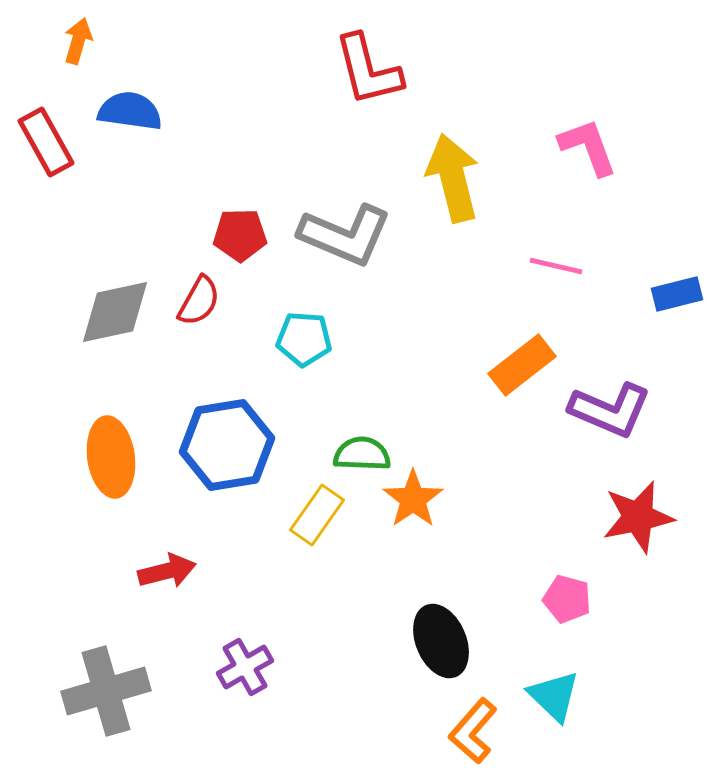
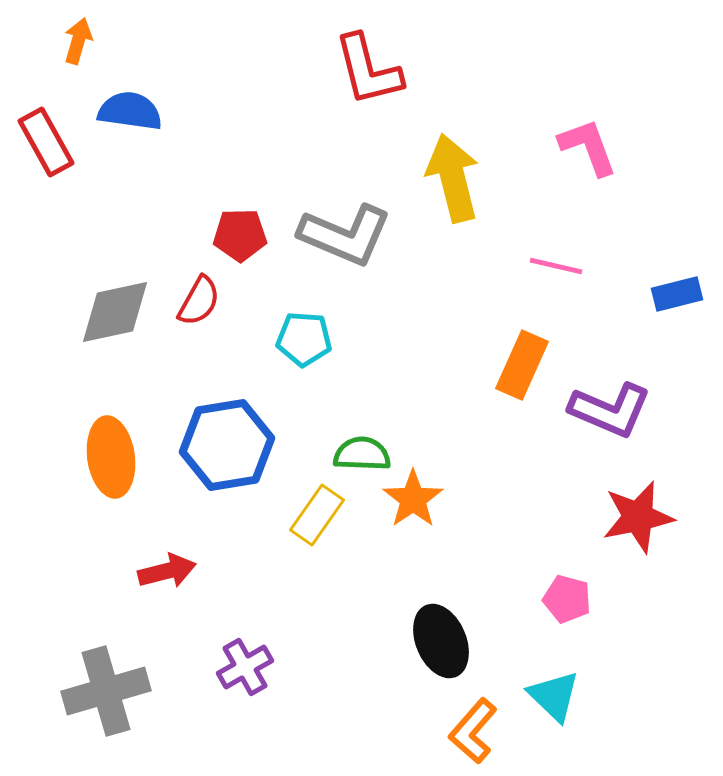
orange rectangle: rotated 28 degrees counterclockwise
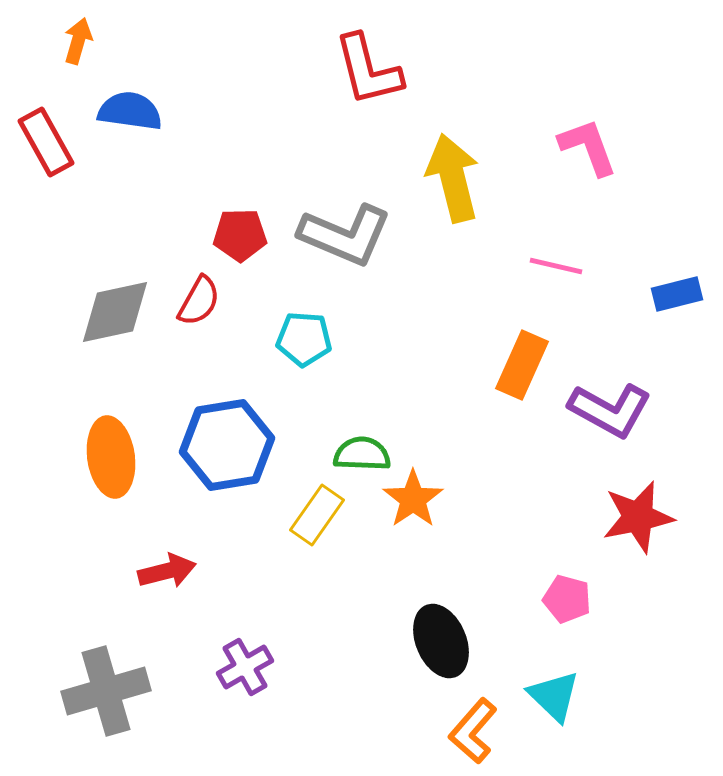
purple L-shape: rotated 6 degrees clockwise
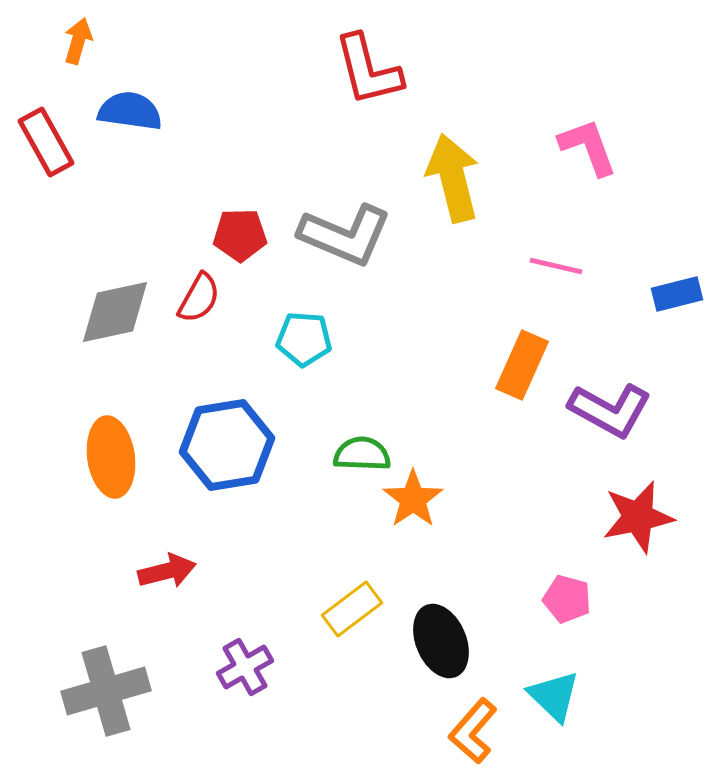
red semicircle: moved 3 px up
yellow rectangle: moved 35 px right, 94 px down; rotated 18 degrees clockwise
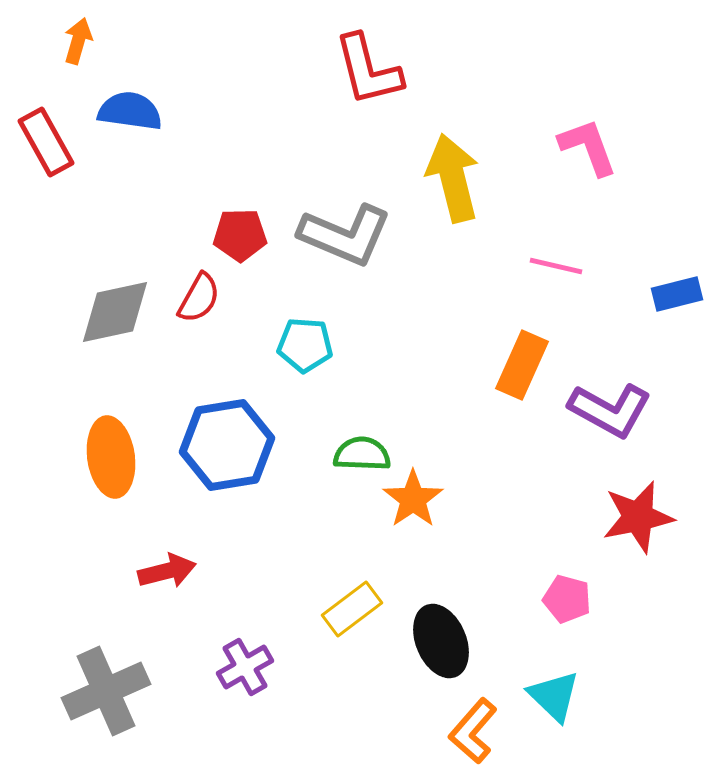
cyan pentagon: moved 1 px right, 6 px down
gray cross: rotated 8 degrees counterclockwise
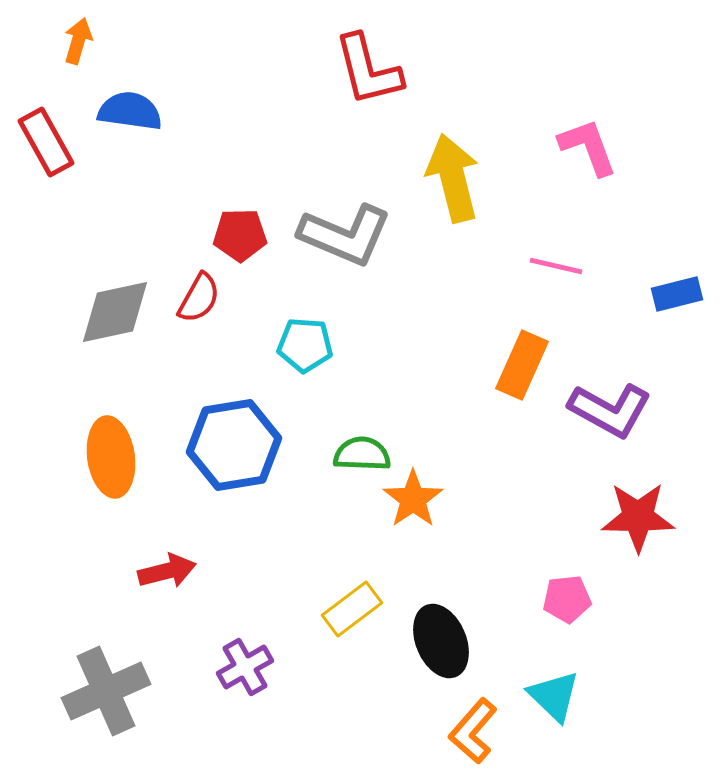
blue hexagon: moved 7 px right
red star: rotated 12 degrees clockwise
pink pentagon: rotated 21 degrees counterclockwise
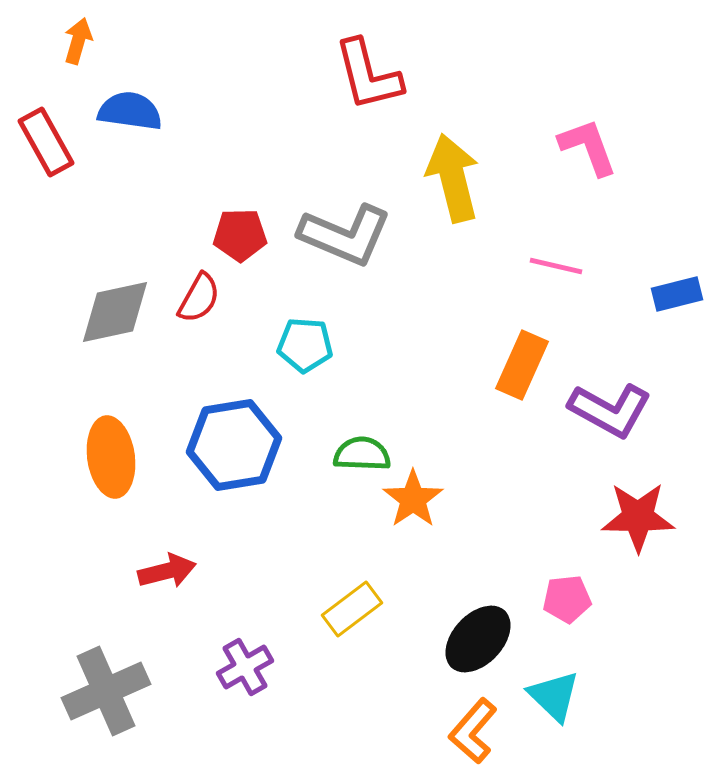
red L-shape: moved 5 px down
black ellipse: moved 37 px right, 2 px up; rotated 66 degrees clockwise
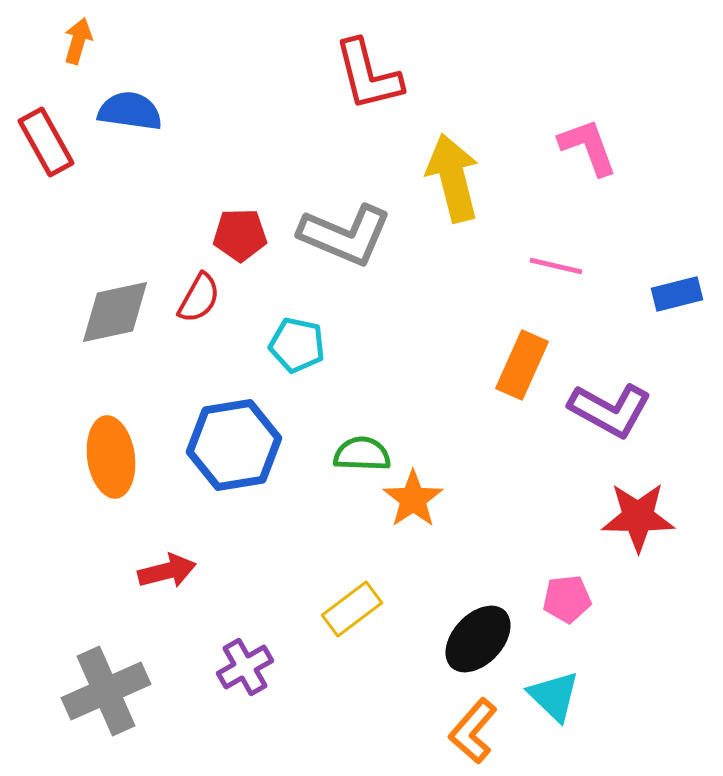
cyan pentagon: moved 8 px left; rotated 8 degrees clockwise
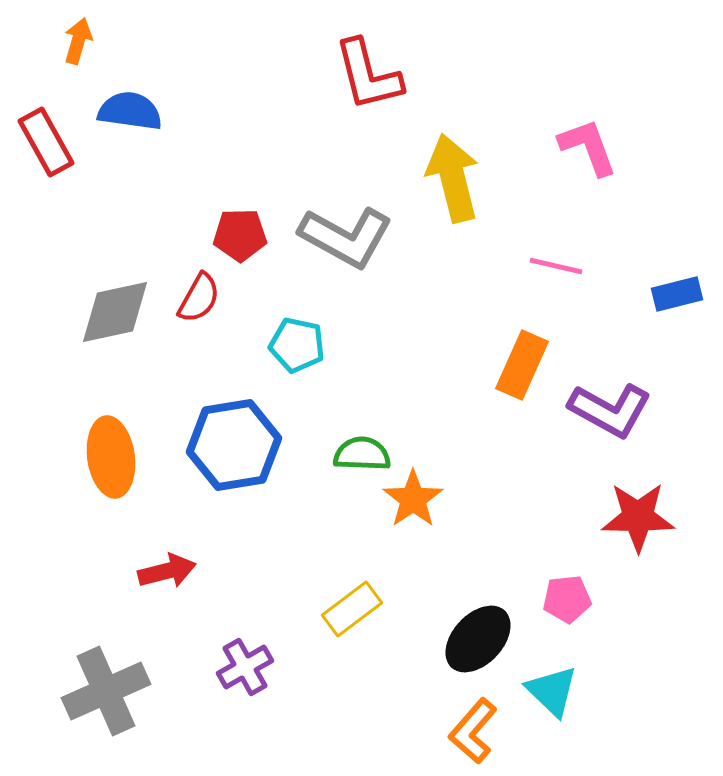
gray L-shape: moved 1 px right, 2 px down; rotated 6 degrees clockwise
cyan triangle: moved 2 px left, 5 px up
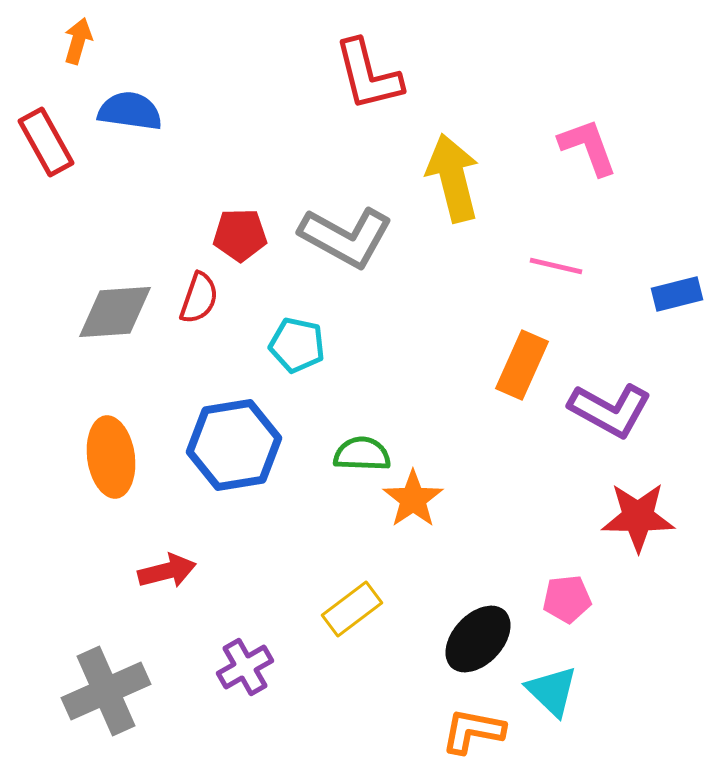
red semicircle: rotated 10 degrees counterclockwise
gray diamond: rotated 8 degrees clockwise
orange L-shape: rotated 60 degrees clockwise
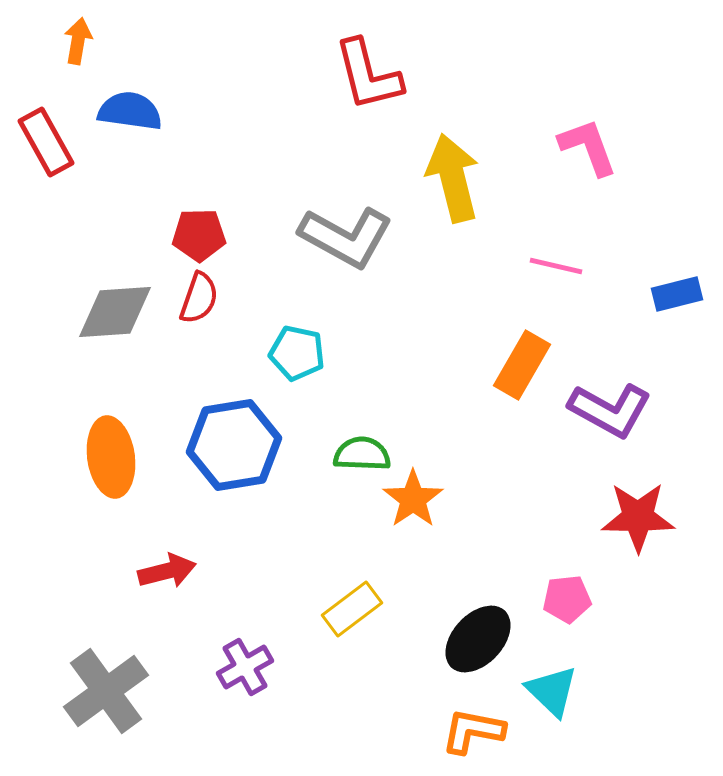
orange arrow: rotated 6 degrees counterclockwise
red pentagon: moved 41 px left
cyan pentagon: moved 8 px down
orange rectangle: rotated 6 degrees clockwise
gray cross: rotated 12 degrees counterclockwise
